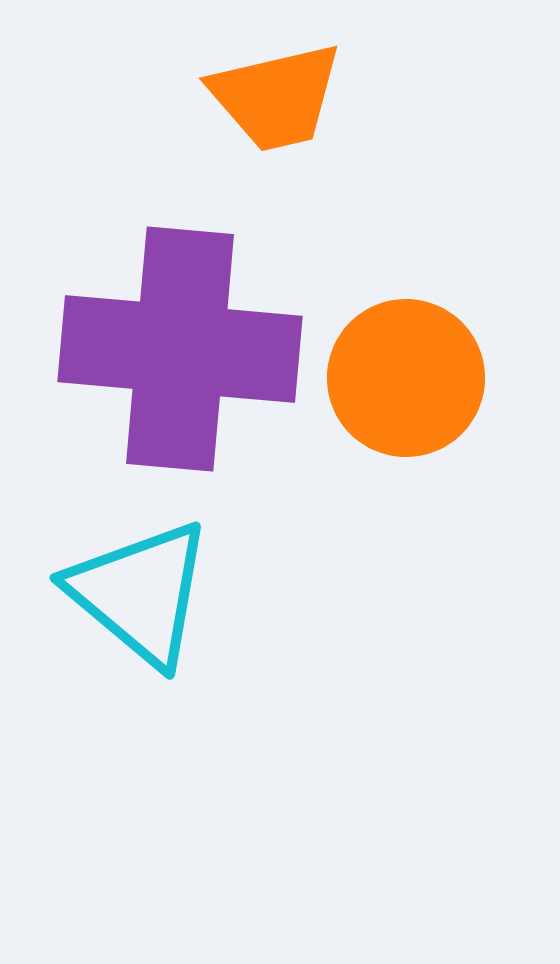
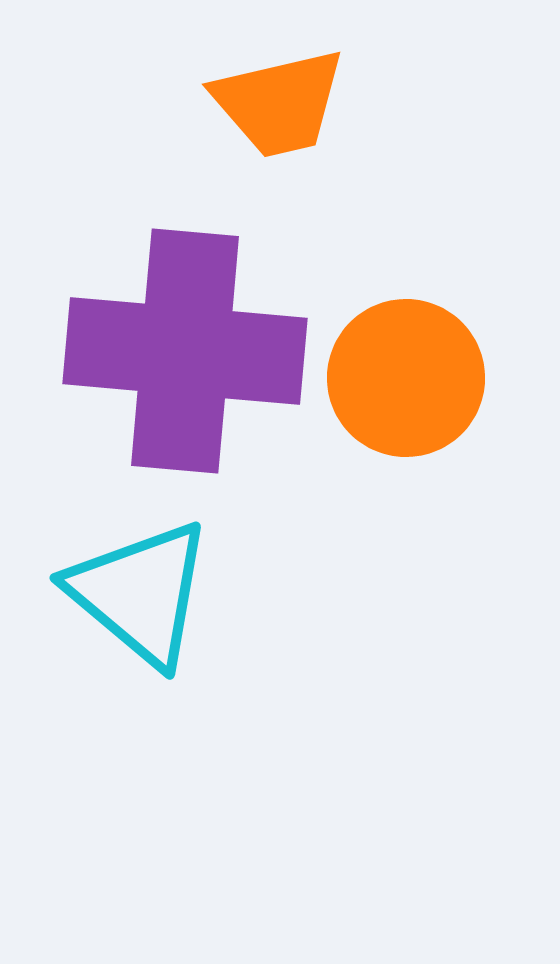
orange trapezoid: moved 3 px right, 6 px down
purple cross: moved 5 px right, 2 px down
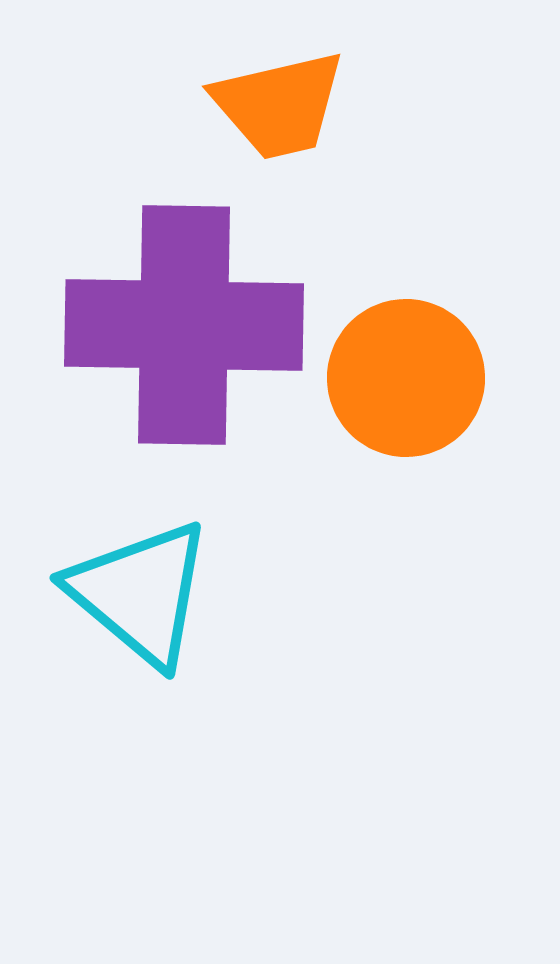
orange trapezoid: moved 2 px down
purple cross: moved 1 px left, 26 px up; rotated 4 degrees counterclockwise
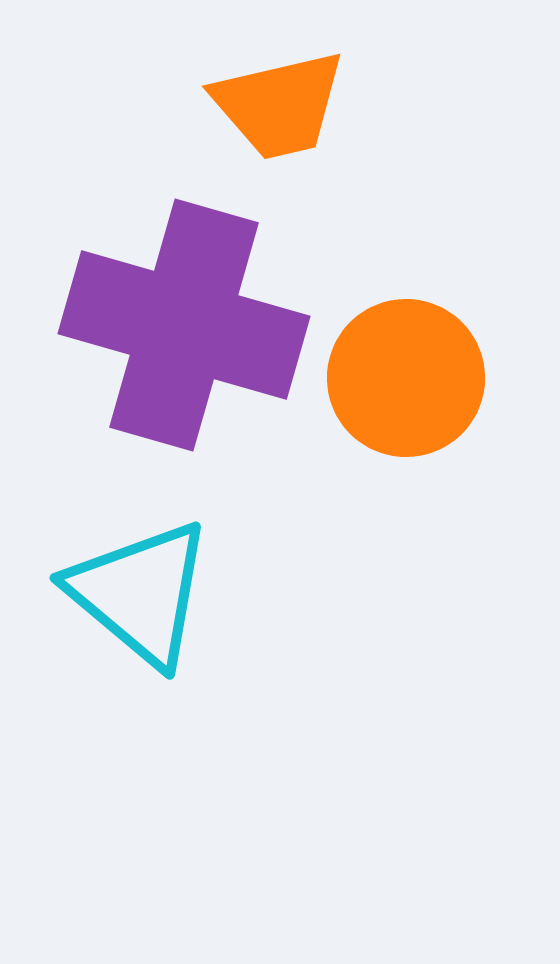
purple cross: rotated 15 degrees clockwise
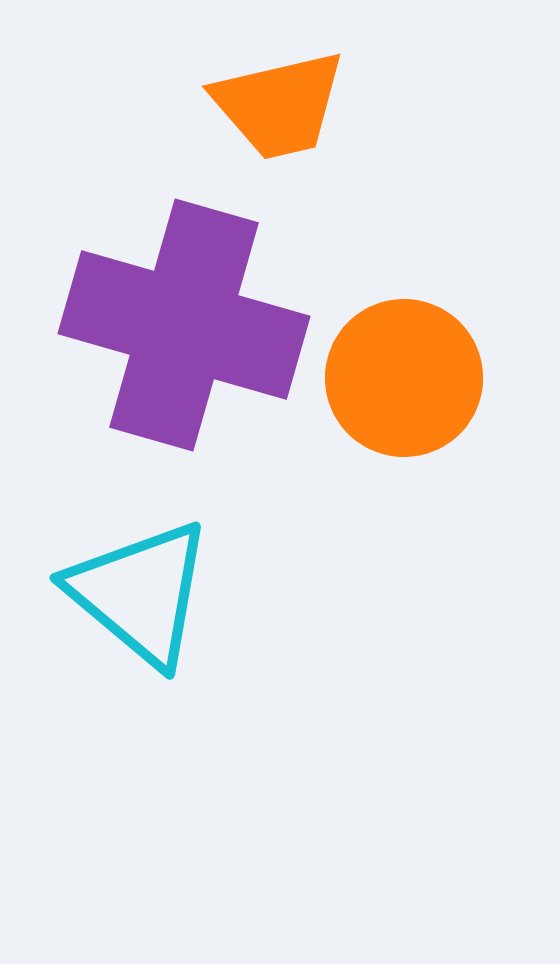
orange circle: moved 2 px left
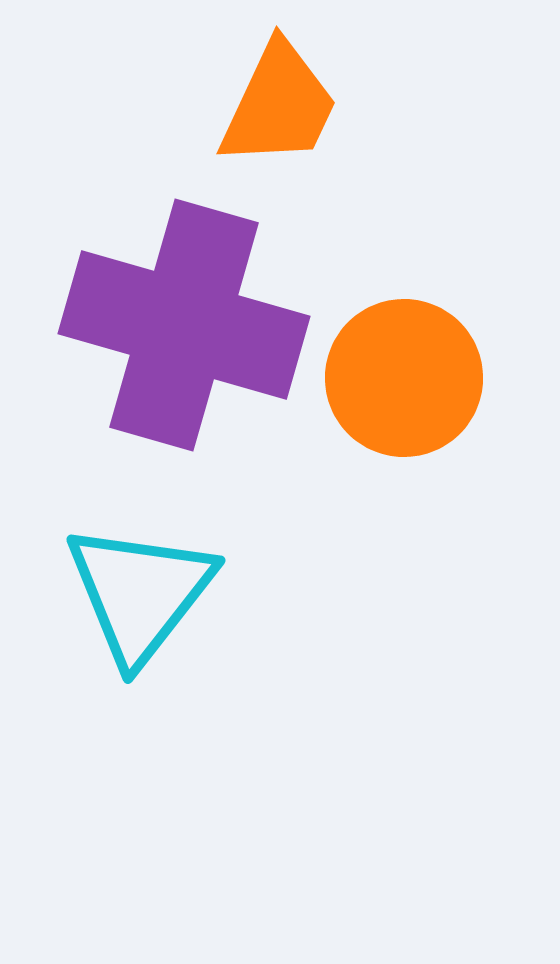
orange trapezoid: rotated 52 degrees counterclockwise
cyan triangle: rotated 28 degrees clockwise
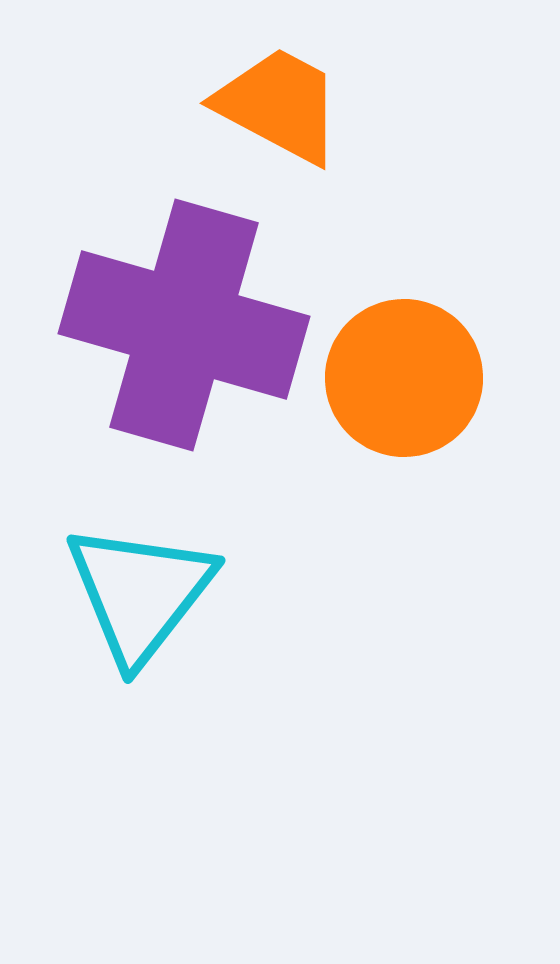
orange trapezoid: rotated 87 degrees counterclockwise
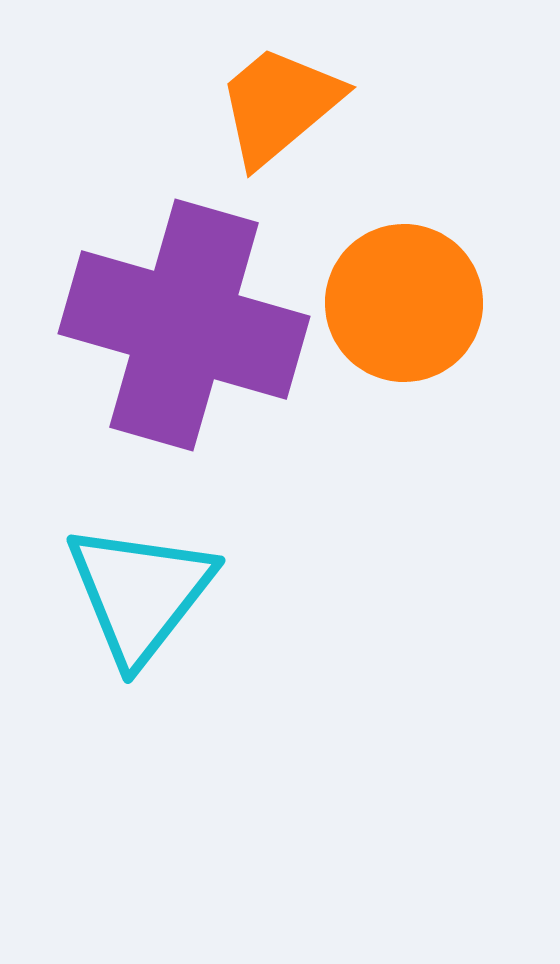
orange trapezoid: rotated 68 degrees counterclockwise
orange circle: moved 75 px up
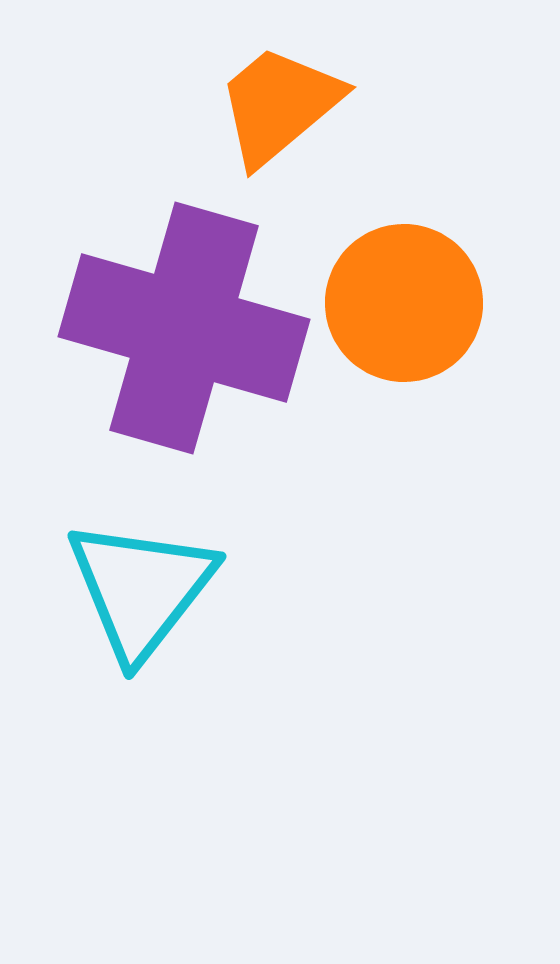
purple cross: moved 3 px down
cyan triangle: moved 1 px right, 4 px up
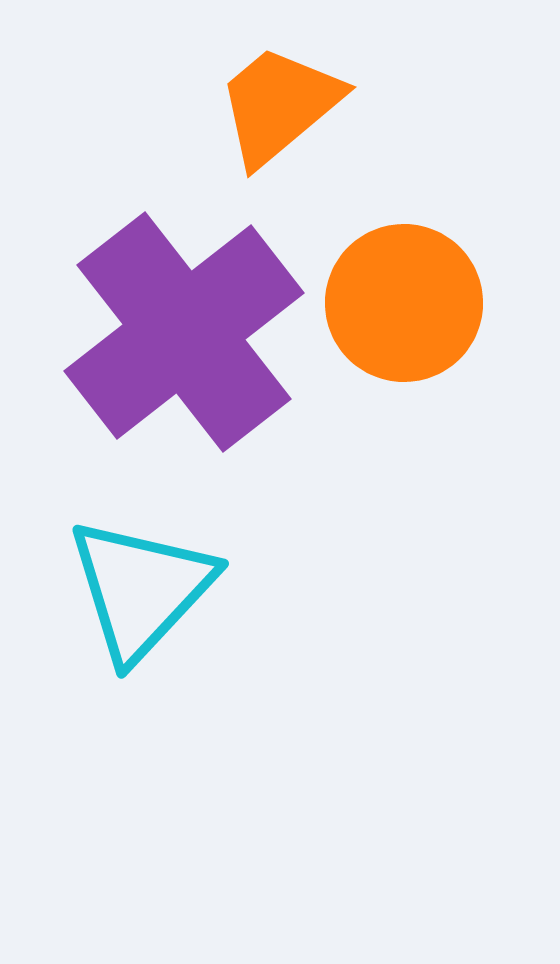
purple cross: moved 4 px down; rotated 36 degrees clockwise
cyan triangle: rotated 5 degrees clockwise
